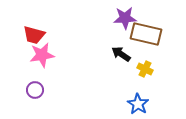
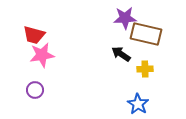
yellow cross: rotated 28 degrees counterclockwise
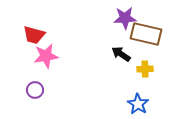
pink star: moved 4 px right, 1 px down
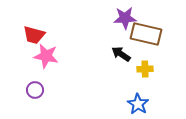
pink star: rotated 20 degrees clockwise
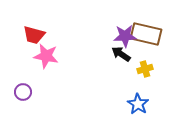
purple star: moved 18 px down
yellow cross: rotated 14 degrees counterclockwise
purple circle: moved 12 px left, 2 px down
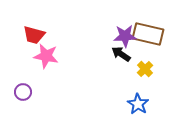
brown rectangle: moved 2 px right
yellow cross: rotated 28 degrees counterclockwise
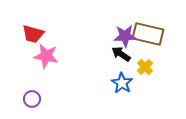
red trapezoid: moved 1 px left, 1 px up
yellow cross: moved 2 px up
purple circle: moved 9 px right, 7 px down
blue star: moved 16 px left, 21 px up
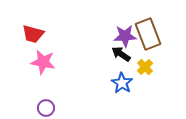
brown rectangle: rotated 56 degrees clockwise
pink star: moved 3 px left, 6 px down
purple circle: moved 14 px right, 9 px down
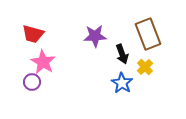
purple star: moved 30 px left
black arrow: moved 1 px right; rotated 144 degrees counterclockwise
pink star: rotated 20 degrees clockwise
purple circle: moved 14 px left, 26 px up
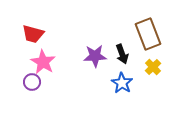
purple star: moved 20 px down
yellow cross: moved 8 px right
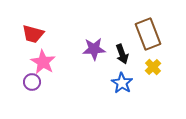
purple star: moved 1 px left, 7 px up
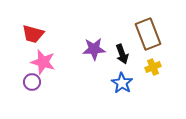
pink star: rotated 15 degrees counterclockwise
yellow cross: rotated 21 degrees clockwise
